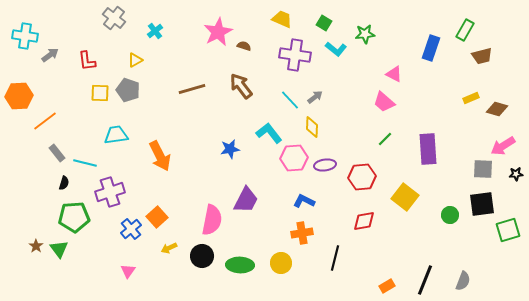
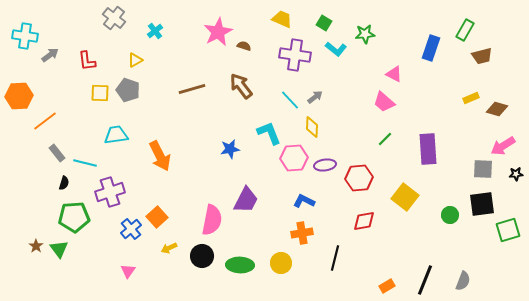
cyan L-shape at (269, 133): rotated 16 degrees clockwise
red hexagon at (362, 177): moved 3 px left, 1 px down
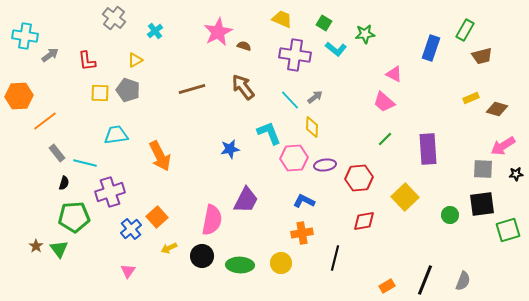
brown arrow at (241, 86): moved 2 px right, 1 px down
yellow square at (405, 197): rotated 8 degrees clockwise
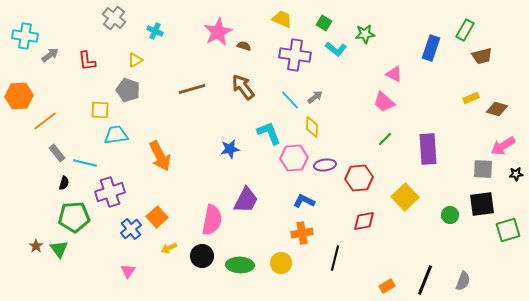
cyan cross at (155, 31): rotated 28 degrees counterclockwise
yellow square at (100, 93): moved 17 px down
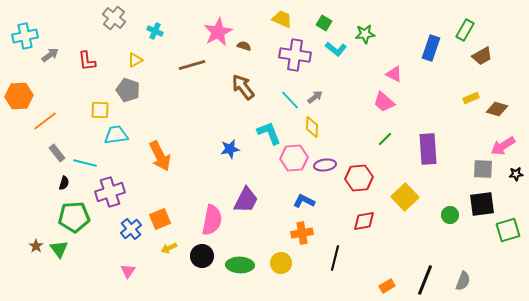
cyan cross at (25, 36): rotated 20 degrees counterclockwise
brown trapezoid at (482, 56): rotated 15 degrees counterclockwise
brown line at (192, 89): moved 24 px up
orange square at (157, 217): moved 3 px right, 2 px down; rotated 20 degrees clockwise
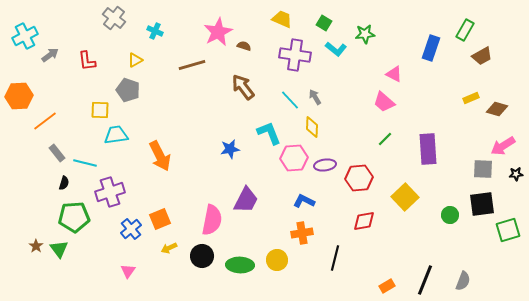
cyan cross at (25, 36): rotated 15 degrees counterclockwise
gray arrow at (315, 97): rotated 84 degrees counterclockwise
yellow circle at (281, 263): moved 4 px left, 3 px up
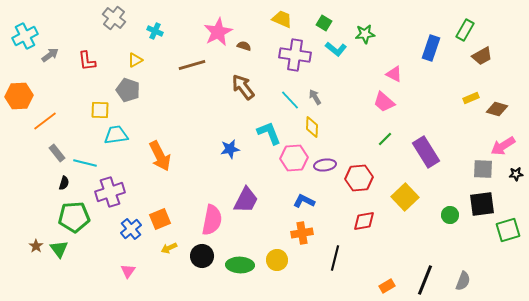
purple rectangle at (428, 149): moved 2 px left, 3 px down; rotated 28 degrees counterclockwise
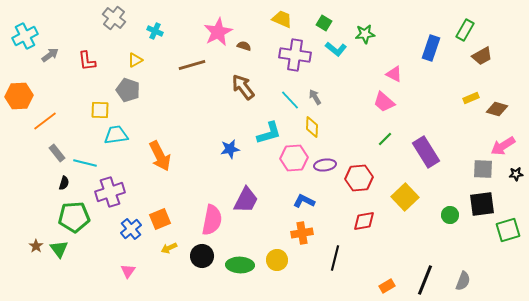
cyan L-shape at (269, 133): rotated 96 degrees clockwise
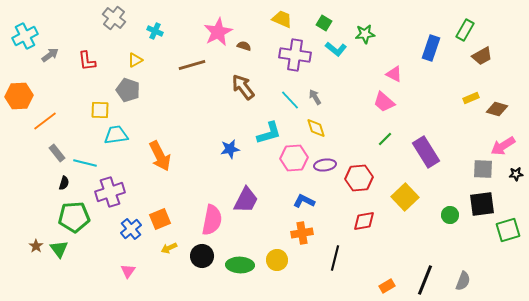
yellow diamond at (312, 127): moved 4 px right, 1 px down; rotated 20 degrees counterclockwise
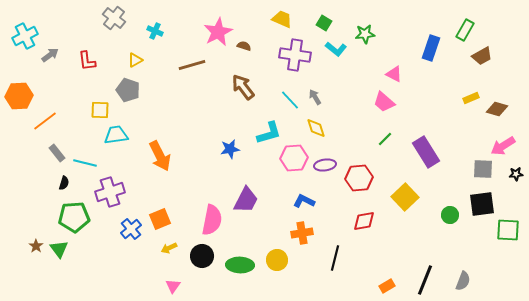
green square at (508, 230): rotated 20 degrees clockwise
pink triangle at (128, 271): moved 45 px right, 15 px down
